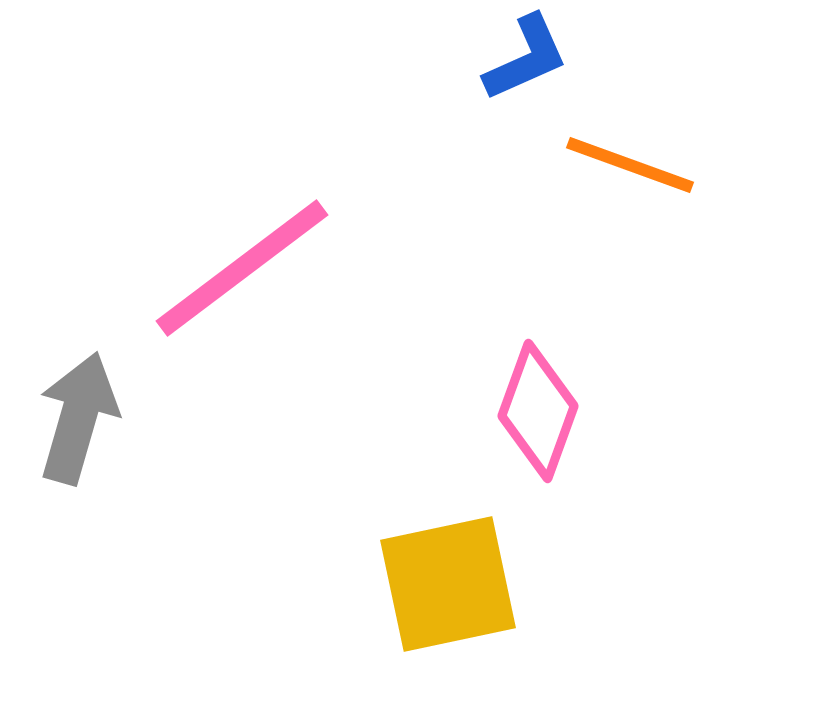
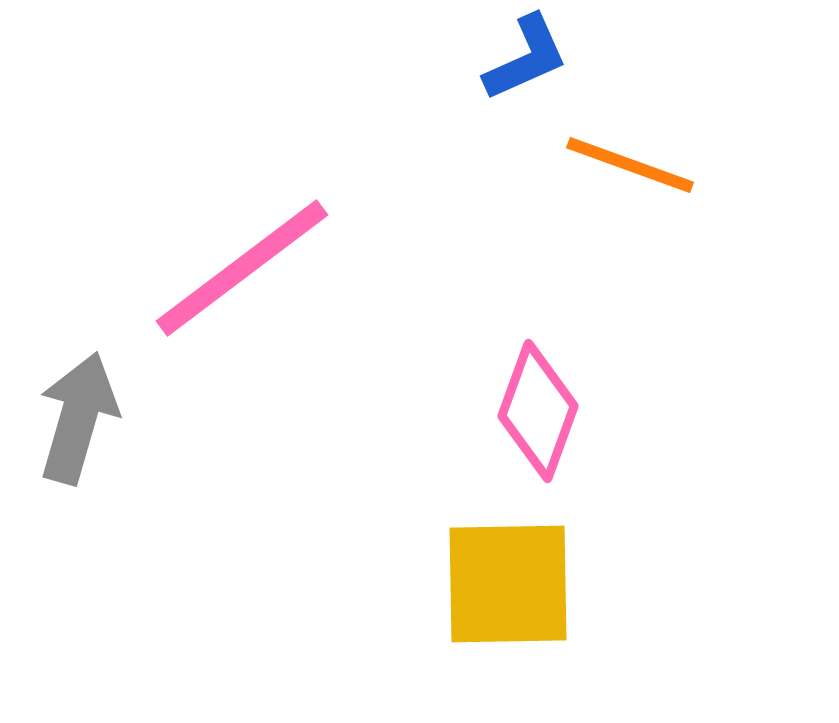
yellow square: moved 60 px right; rotated 11 degrees clockwise
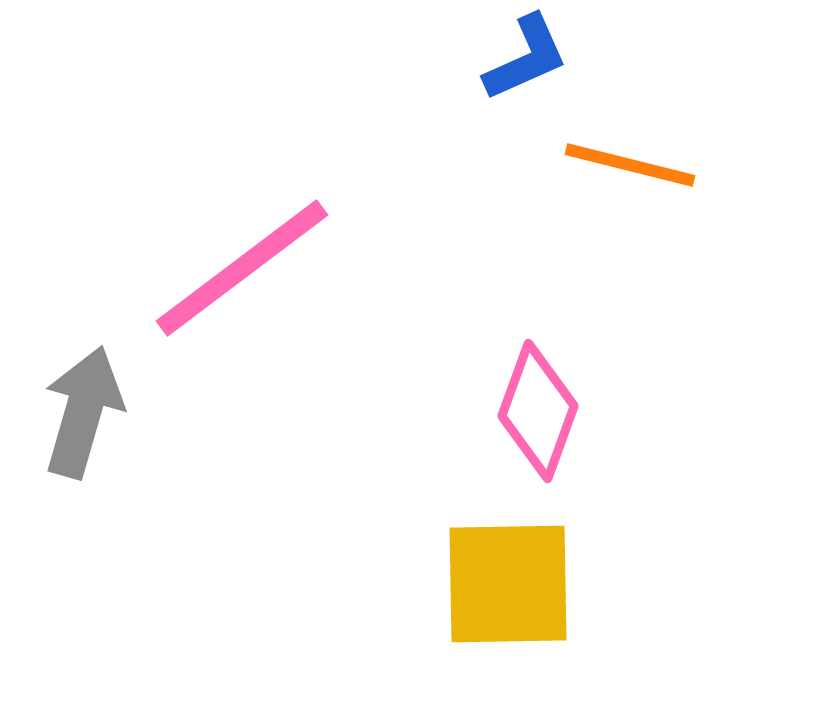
orange line: rotated 6 degrees counterclockwise
gray arrow: moved 5 px right, 6 px up
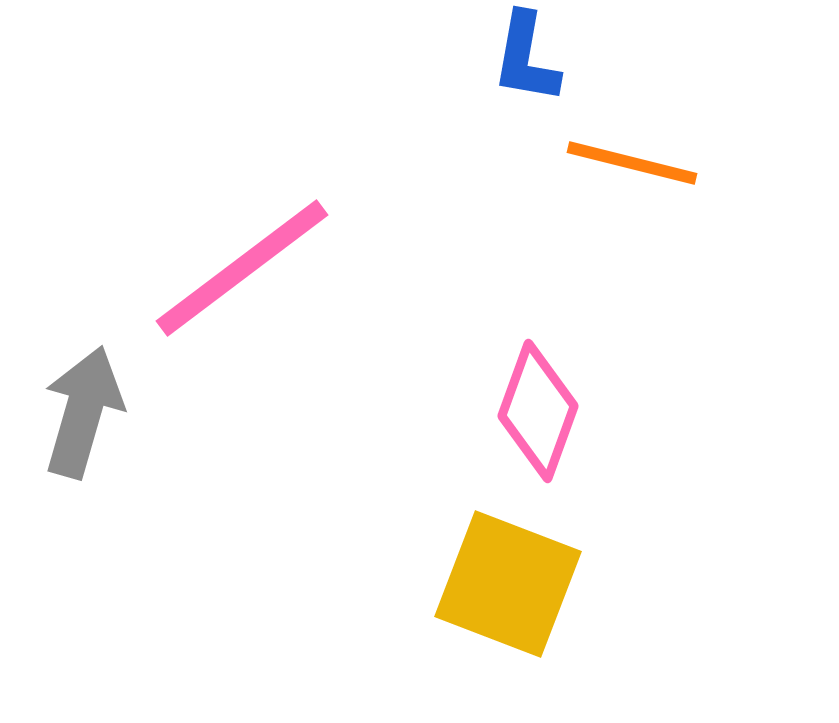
blue L-shape: rotated 124 degrees clockwise
orange line: moved 2 px right, 2 px up
yellow square: rotated 22 degrees clockwise
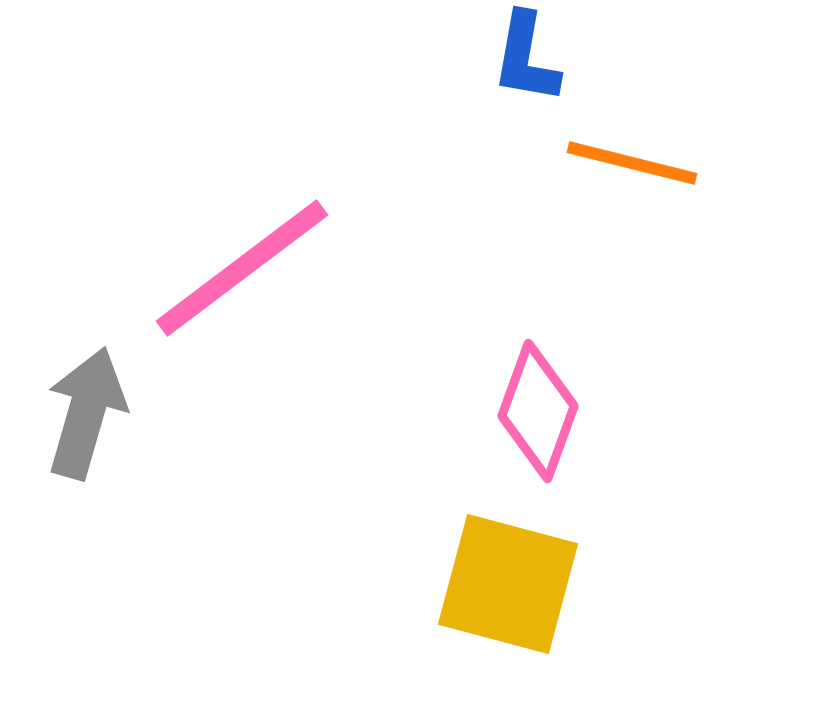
gray arrow: moved 3 px right, 1 px down
yellow square: rotated 6 degrees counterclockwise
